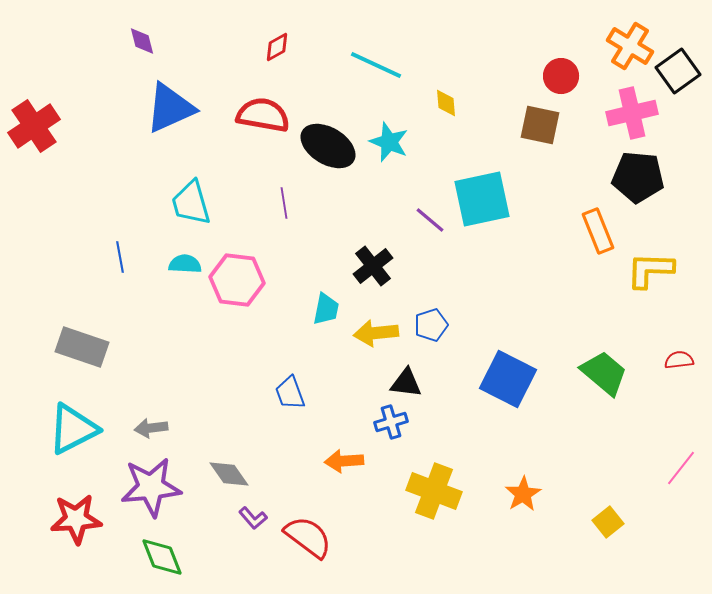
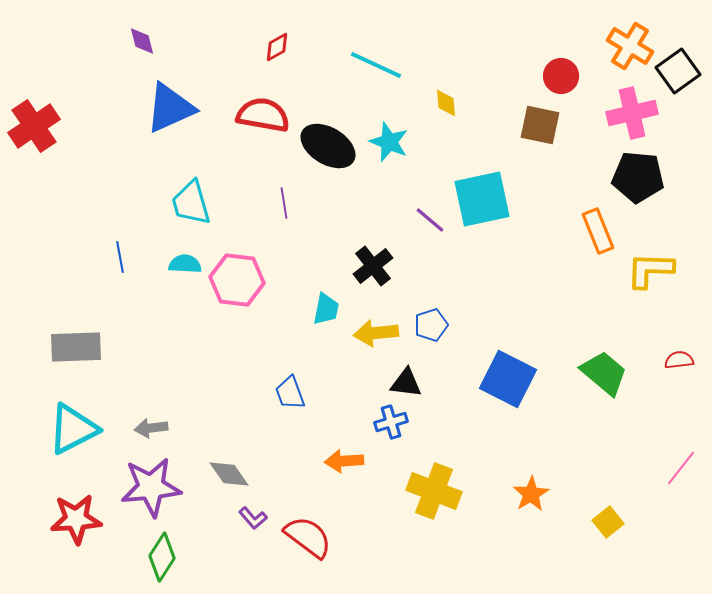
gray rectangle at (82, 347): moved 6 px left; rotated 21 degrees counterclockwise
orange star at (523, 494): moved 8 px right
green diamond at (162, 557): rotated 54 degrees clockwise
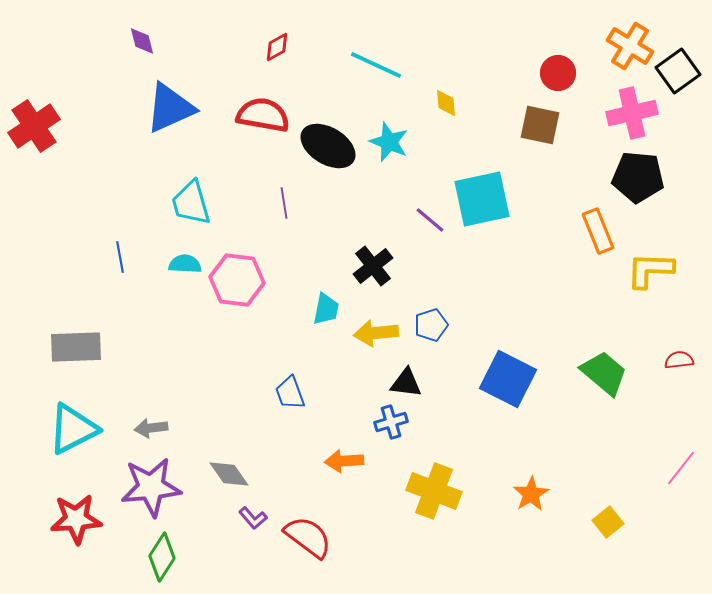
red circle at (561, 76): moved 3 px left, 3 px up
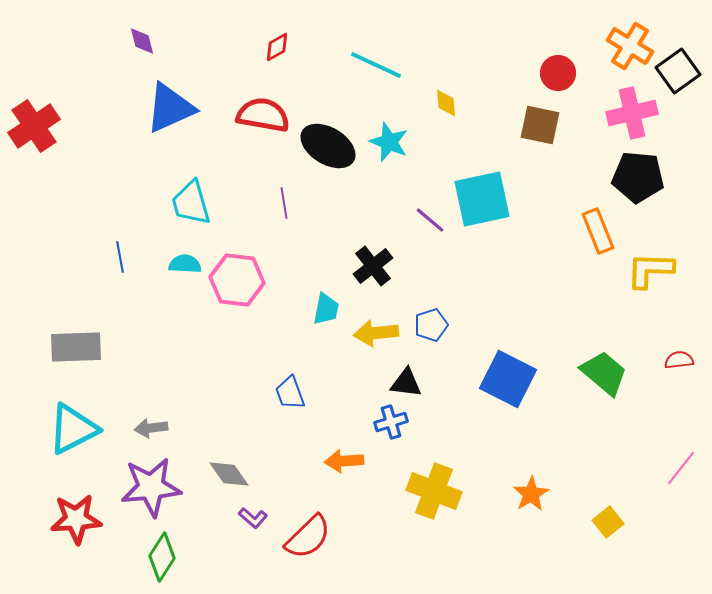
purple L-shape at (253, 518): rotated 8 degrees counterclockwise
red semicircle at (308, 537): rotated 99 degrees clockwise
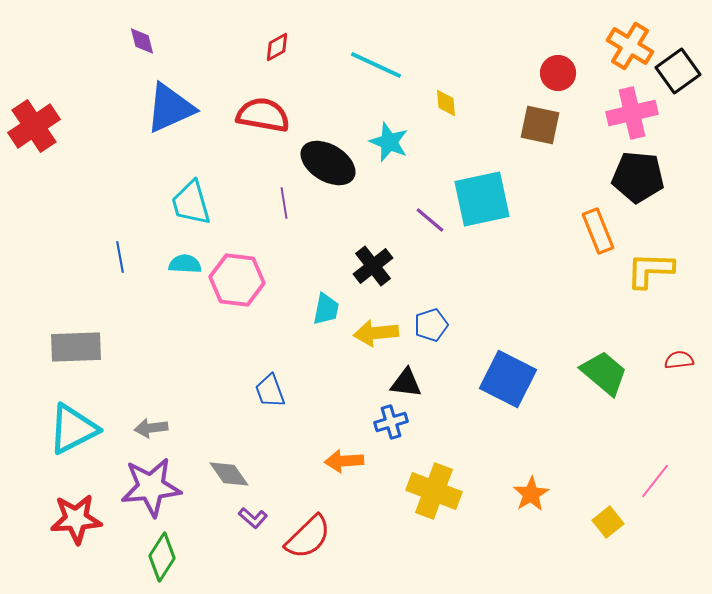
black ellipse at (328, 146): moved 17 px down
blue trapezoid at (290, 393): moved 20 px left, 2 px up
pink line at (681, 468): moved 26 px left, 13 px down
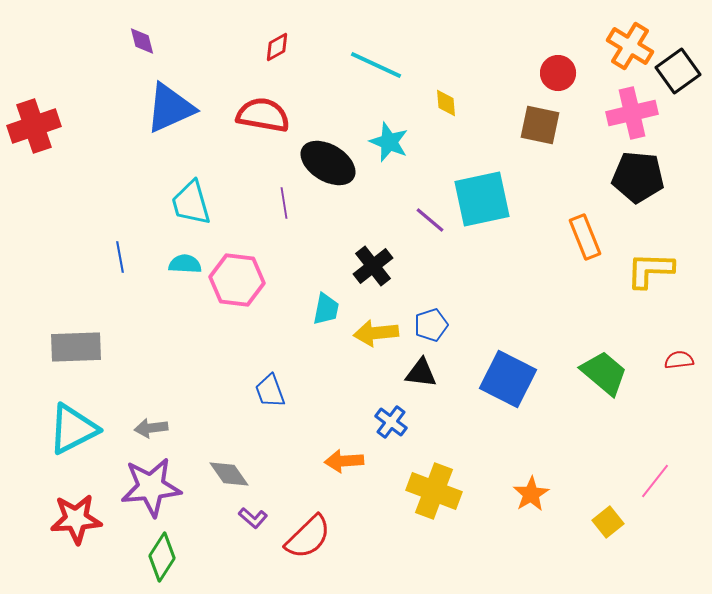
red cross at (34, 126): rotated 15 degrees clockwise
orange rectangle at (598, 231): moved 13 px left, 6 px down
black triangle at (406, 383): moved 15 px right, 10 px up
blue cross at (391, 422): rotated 36 degrees counterclockwise
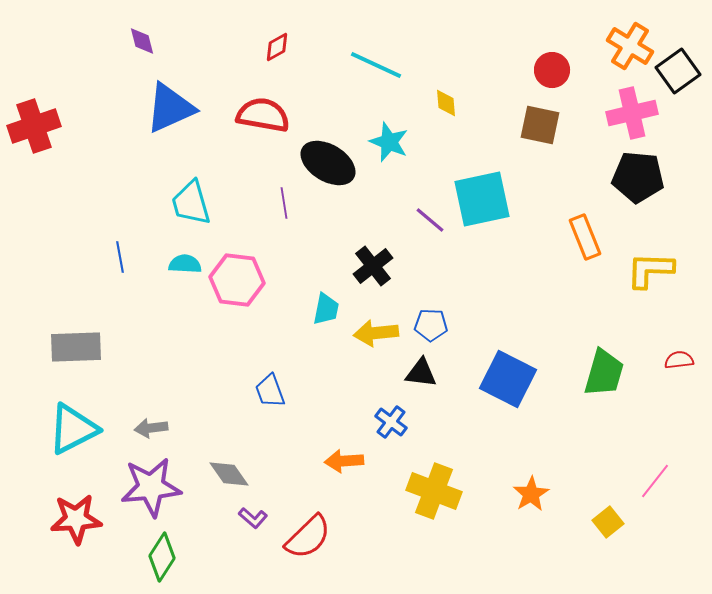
red circle at (558, 73): moved 6 px left, 3 px up
blue pentagon at (431, 325): rotated 20 degrees clockwise
green trapezoid at (604, 373): rotated 66 degrees clockwise
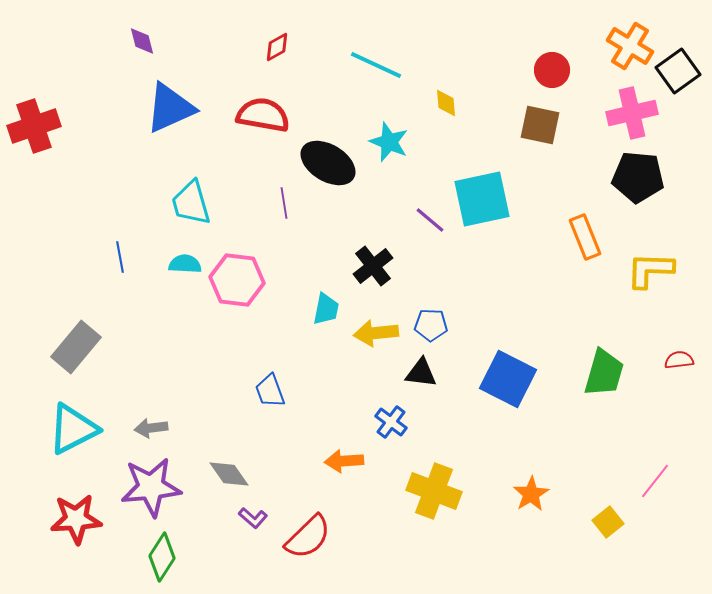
gray rectangle at (76, 347): rotated 48 degrees counterclockwise
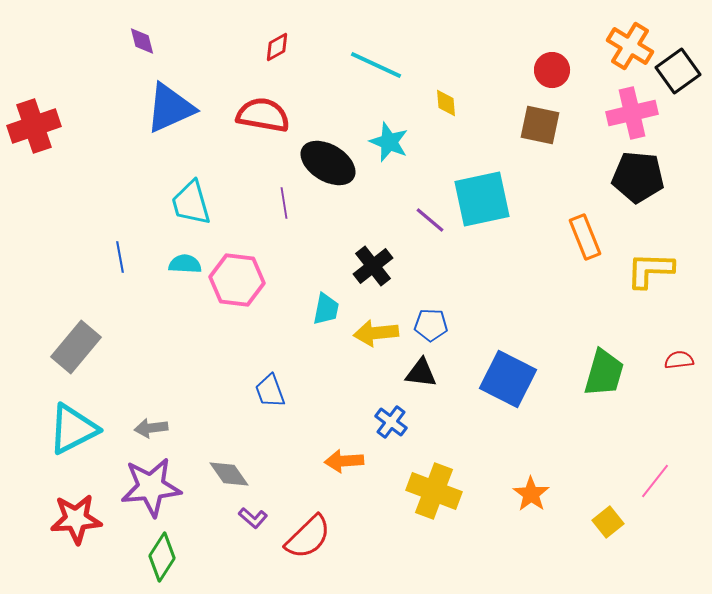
orange star at (531, 494): rotated 6 degrees counterclockwise
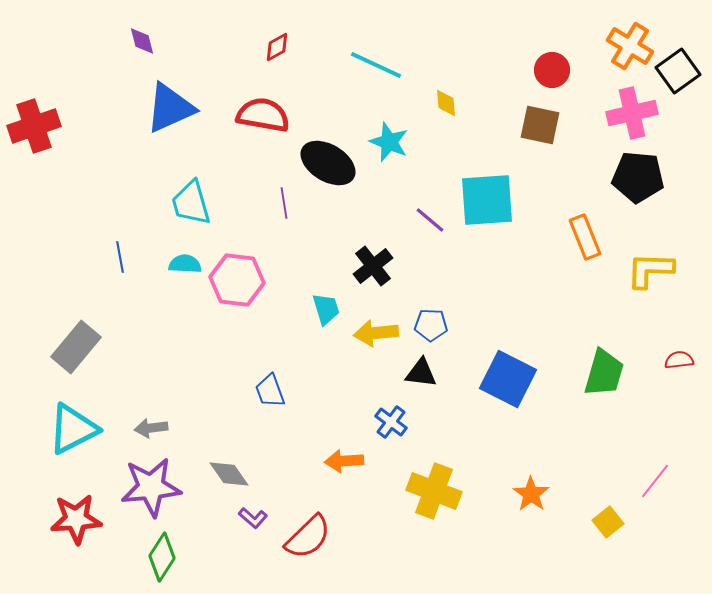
cyan square at (482, 199): moved 5 px right, 1 px down; rotated 8 degrees clockwise
cyan trapezoid at (326, 309): rotated 28 degrees counterclockwise
